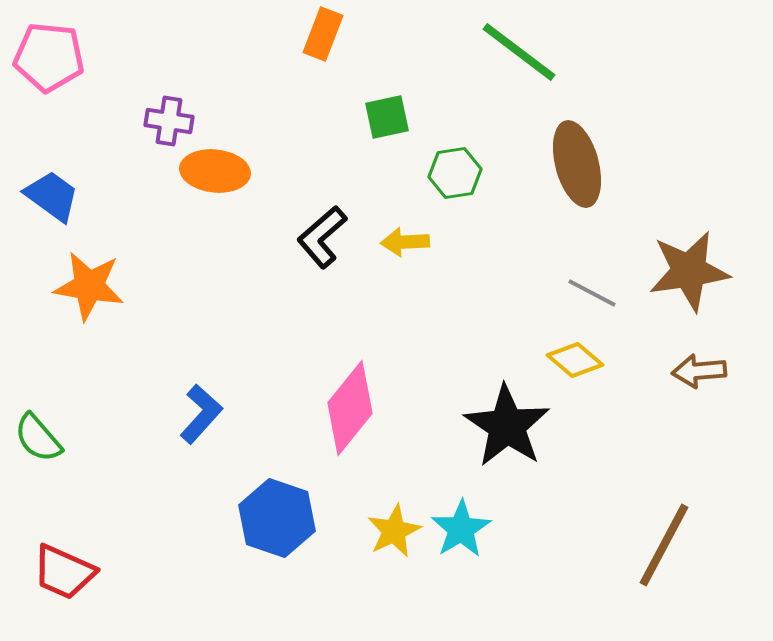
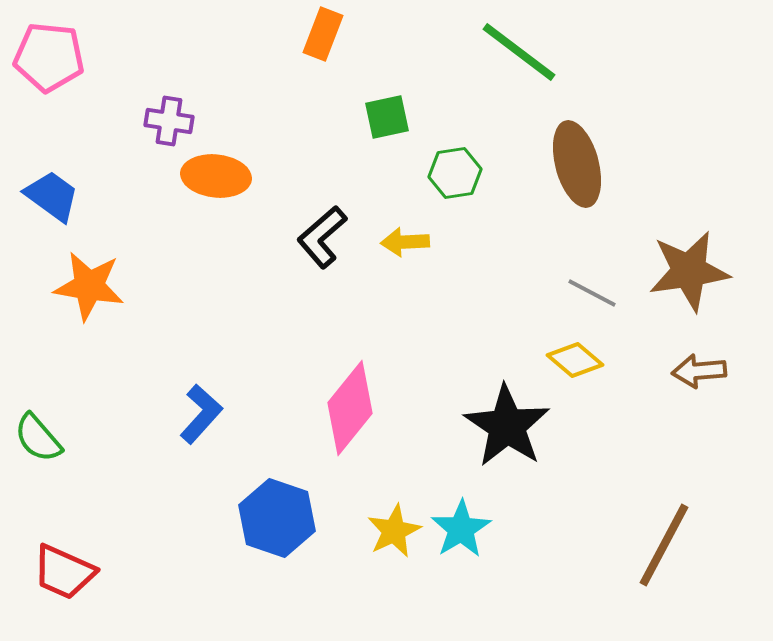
orange ellipse: moved 1 px right, 5 px down
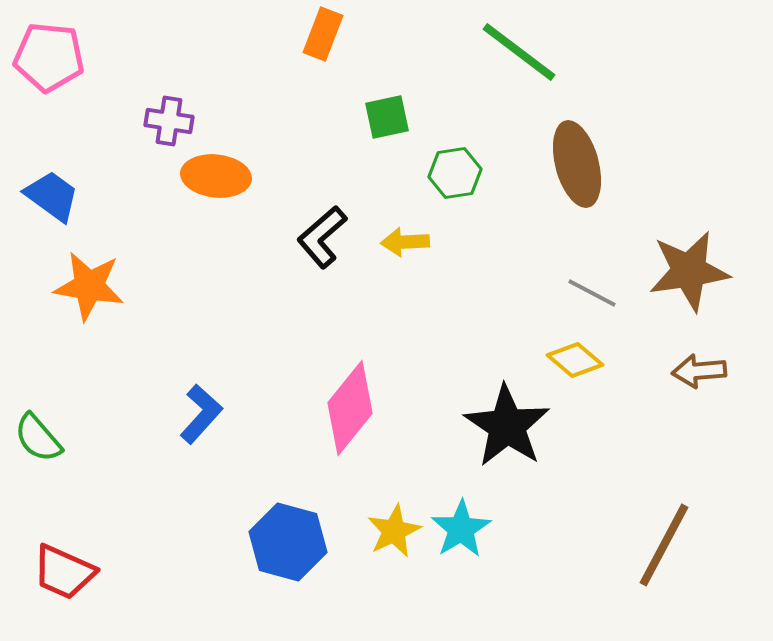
blue hexagon: moved 11 px right, 24 px down; rotated 4 degrees counterclockwise
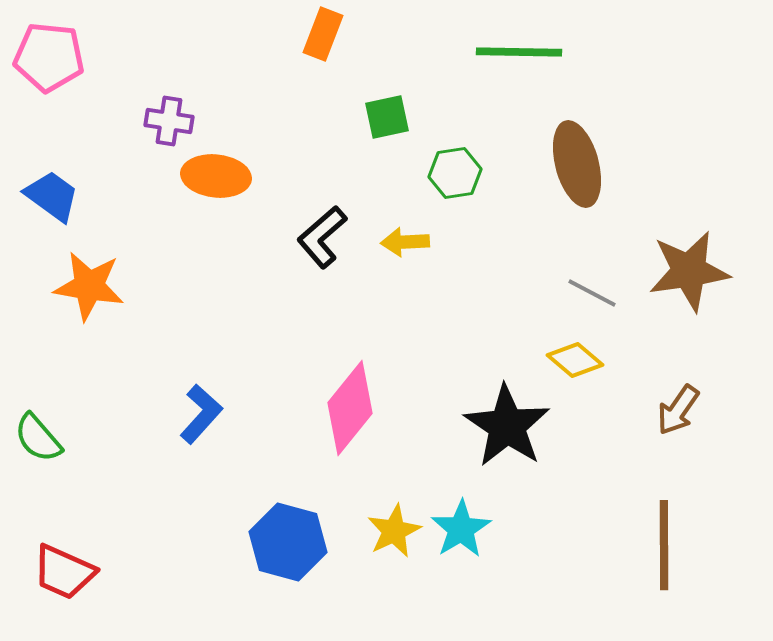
green line: rotated 36 degrees counterclockwise
brown arrow: moved 21 px left, 39 px down; rotated 50 degrees counterclockwise
brown line: rotated 28 degrees counterclockwise
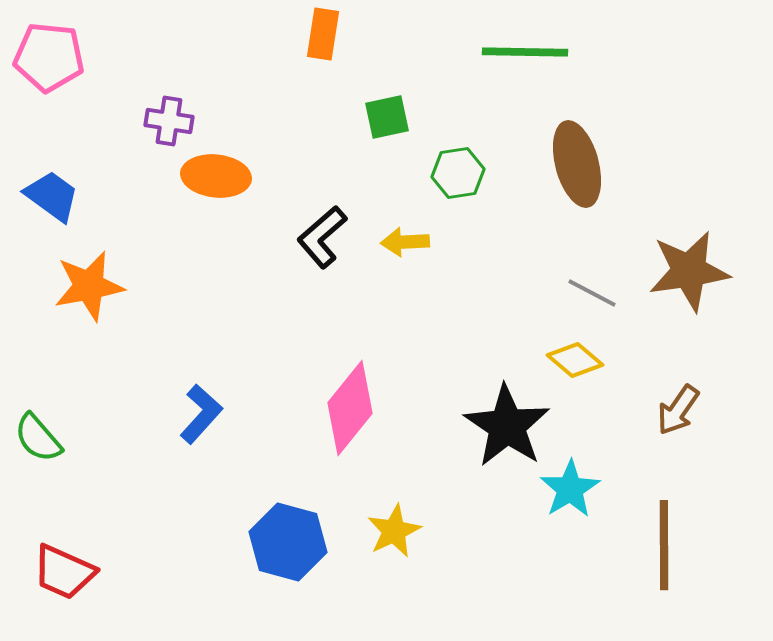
orange rectangle: rotated 12 degrees counterclockwise
green line: moved 6 px right
green hexagon: moved 3 px right
orange star: rotated 20 degrees counterclockwise
cyan star: moved 109 px right, 40 px up
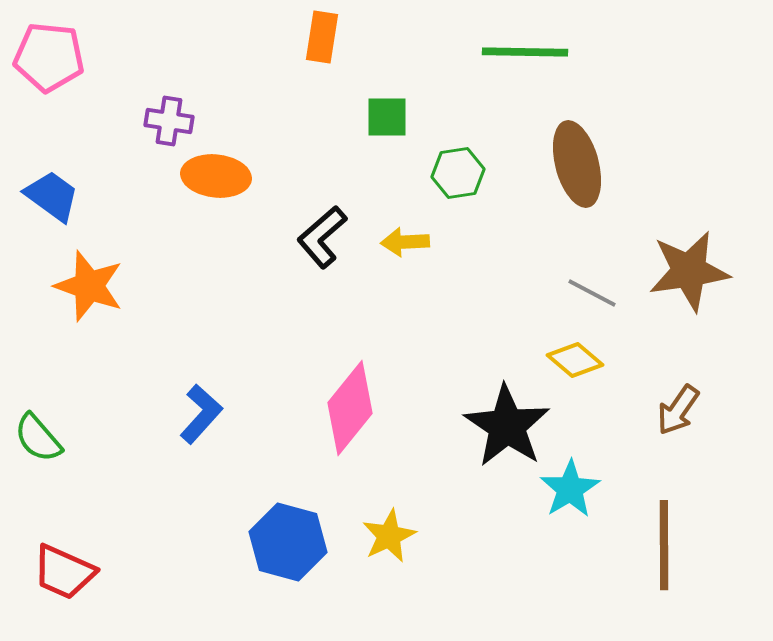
orange rectangle: moved 1 px left, 3 px down
green square: rotated 12 degrees clockwise
orange star: rotated 30 degrees clockwise
yellow star: moved 5 px left, 5 px down
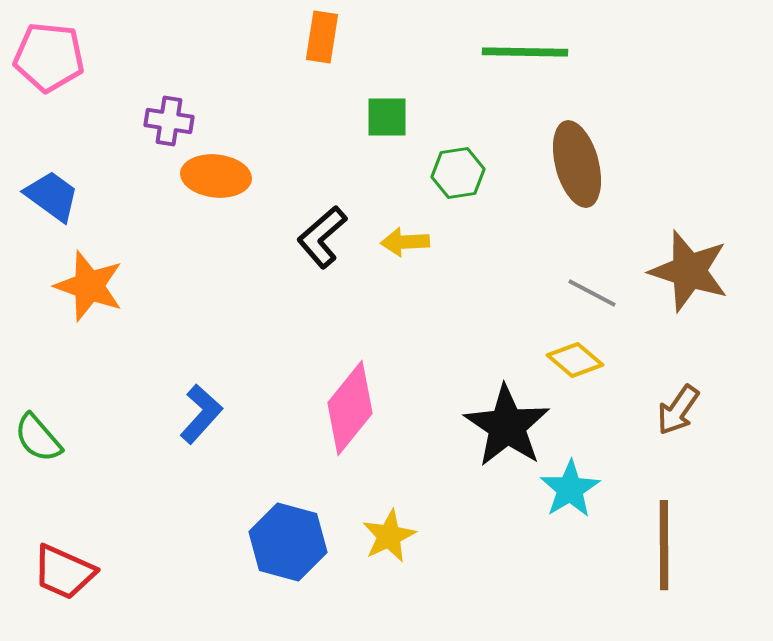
brown star: rotated 26 degrees clockwise
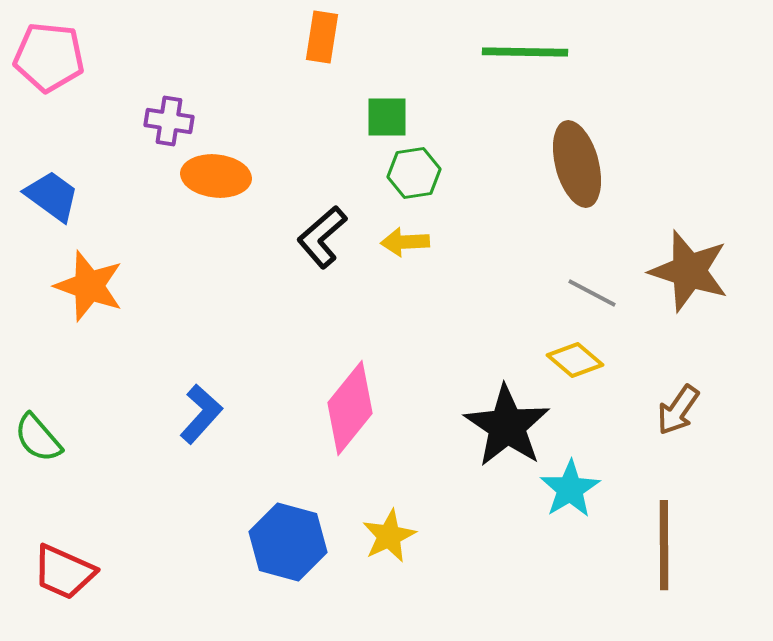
green hexagon: moved 44 px left
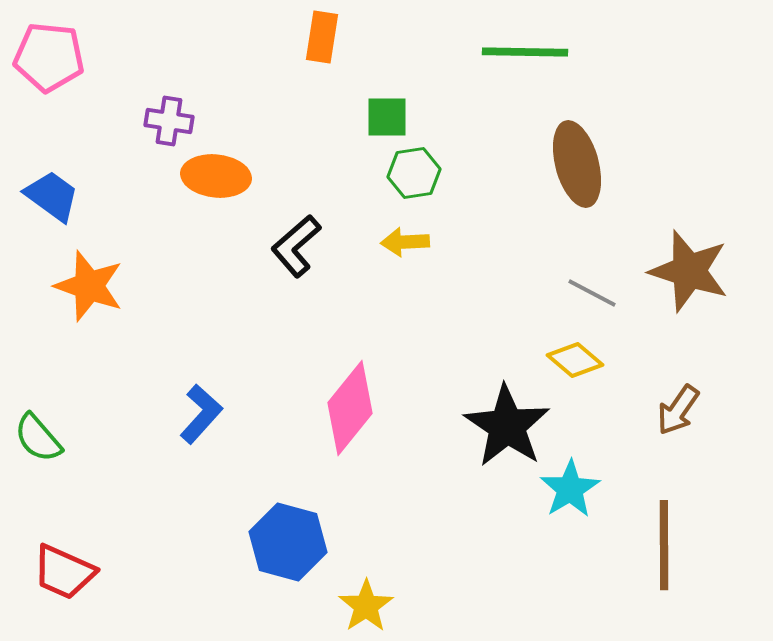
black L-shape: moved 26 px left, 9 px down
yellow star: moved 23 px left, 70 px down; rotated 8 degrees counterclockwise
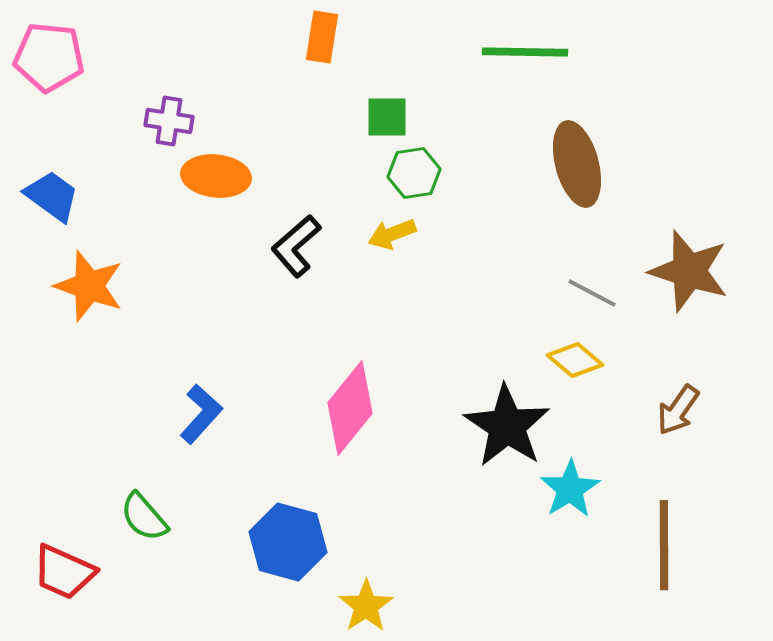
yellow arrow: moved 13 px left, 8 px up; rotated 18 degrees counterclockwise
green semicircle: moved 106 px right, 79 px down
